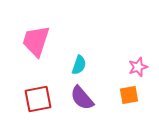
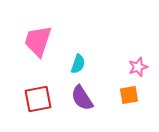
pink trapezoid: moved 2 px right
cyan semicircle: moved 1 px left, 1 px up
purple semicircle: rotated 8 degrees clockwise
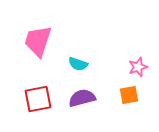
cyan semicircle: rotated 90 degrees clockwise
purple semicircle: rotated 108 degrees clockwise
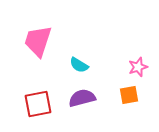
cyan semicircle: moved 1 px right, 1 px down; rotated 12 degrees clockwise
red square: moved 5 px down
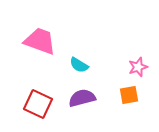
pink trapezoid: moved 2 px right; rotated 92 degrees clockwise
red square: rotated 36 degrees clockwise
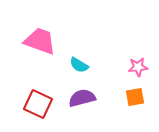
pink star: rotated 12 degrees clockwise
orange square: moved 6 px right, 2 px down
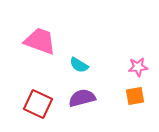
orange square: moved 1 px up
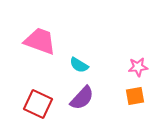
purple semicircle: rotated 148 degrees clockwise
